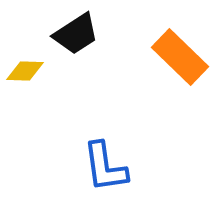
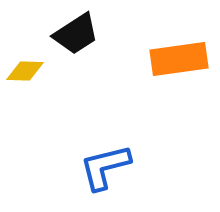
orange rectangle: moved 1 px left, 2 px down; rotated 52 degrees counterclockwise
blue L-shape: rotated 84 degrees clockwise
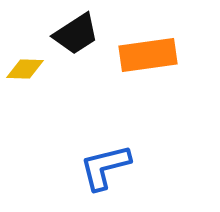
orange rectangle: moved 31 px left, 4 px up
yellow diamond: moved 2 px up
